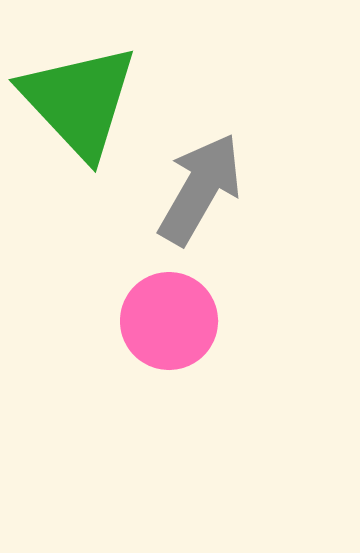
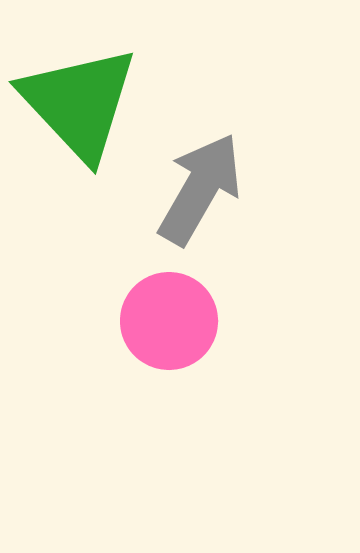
green triangle: moved 2 px down
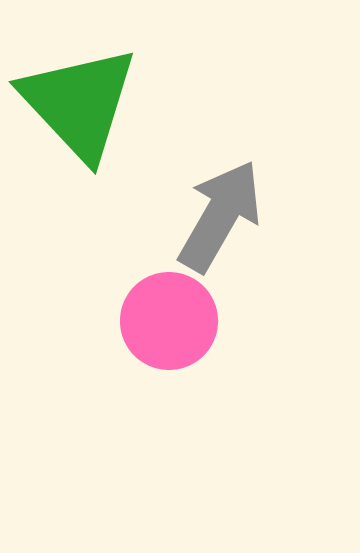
gray arrow: moved 20 px right, 27 px down
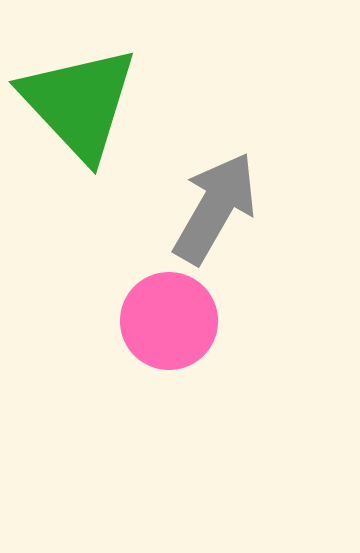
gray arrow: moved 5 px left, 8 px up
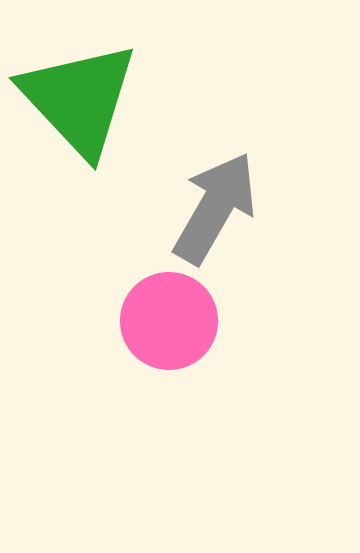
green triangle: moved 4 px up
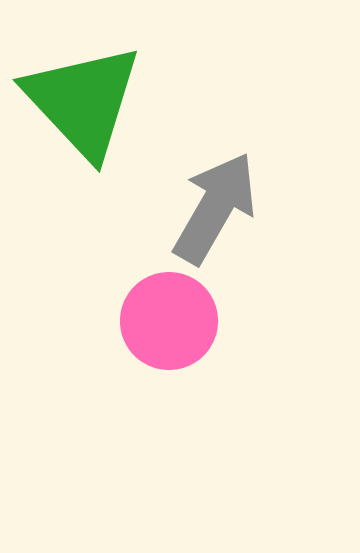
green triangle: moved 4 px right, 2 px down
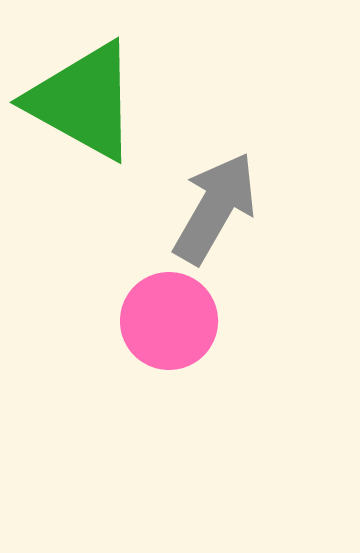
green triangle: rotated 18 degrees counterclockwise
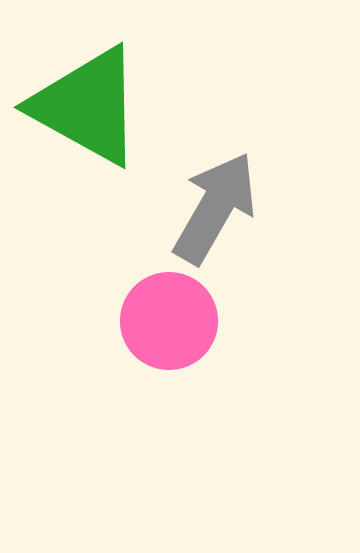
green triangle: moved 4 px right, 5 px down
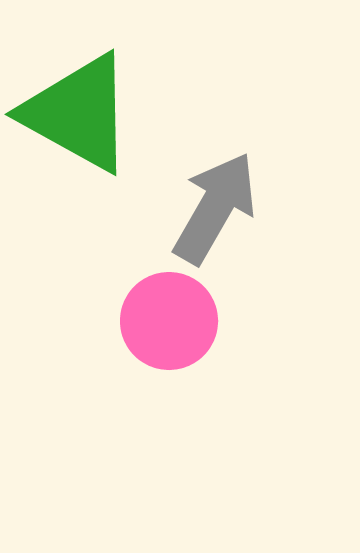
green triangle: moved 9 px left, 7 px down
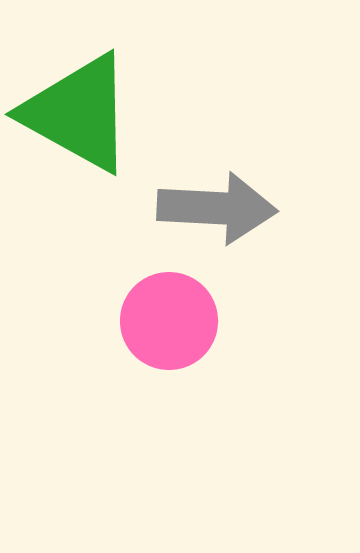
gray arrow: moved 2 px right; rotated 63 degrees clockwise
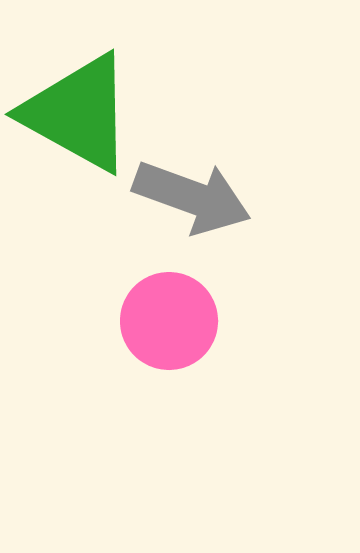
gray arrow: moved 25 px left, 11 px up; rotated 17 degrees clockwise
